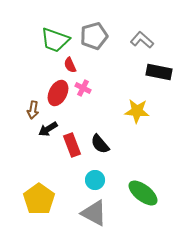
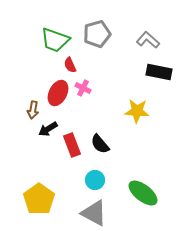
gray pentagon: moved 3 px right, 2 px up
gray L-shape: moved 6 px right
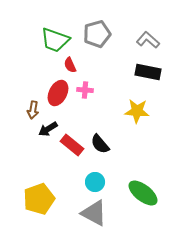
black rectangle: moved 11 px left
pink cross: moved 2 px right, 2 px down; rotated 21 degrees counterclockwise
red rectangle: rotated 30 degrees counterclockwise
cyan circle: moved 2 px down
yellow pentagon: rotated 16 degrees clockwise
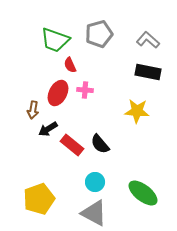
gray pentagon: moved 2 px right
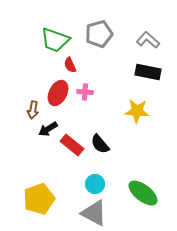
pink cross: moved 2 px down
cyan circle: moved 2 px down
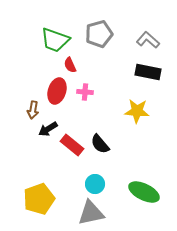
red ellipse: moved 1 px left, 2 px up; rotated 10 degrees counterclockwise
green ellipse: moved 1 px right, 1 px up; rotated 12 degrees counterclockwise
gray triangle: moved 3 px left; rotated 40 degrees counterclockwise
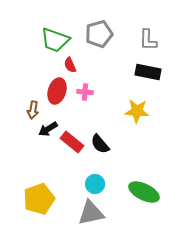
gray L-shape: rotated 130 degrees counterclockwise
red rectangle: moved 3 px up
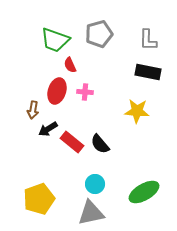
green ellipse: rotated 56 degrees counterclockwise
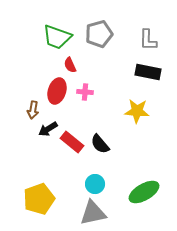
green trapezoid: moved 2 px right, 3 px up
gray triangle: moved 2 px right
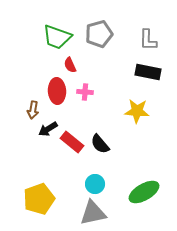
red ellipse: rotated 20 degrees counterclockwise
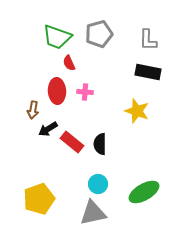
red semicircle: moved 1 px left, 2 px up
yellow star: rotated 15 degrees clockwise
black semicircle: rotated 40 degrees clockwise
cyan circle: moved 3 px right
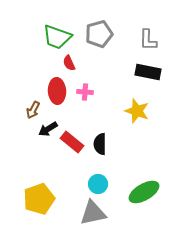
brown arrow: rotated 18 degrees clockwise
